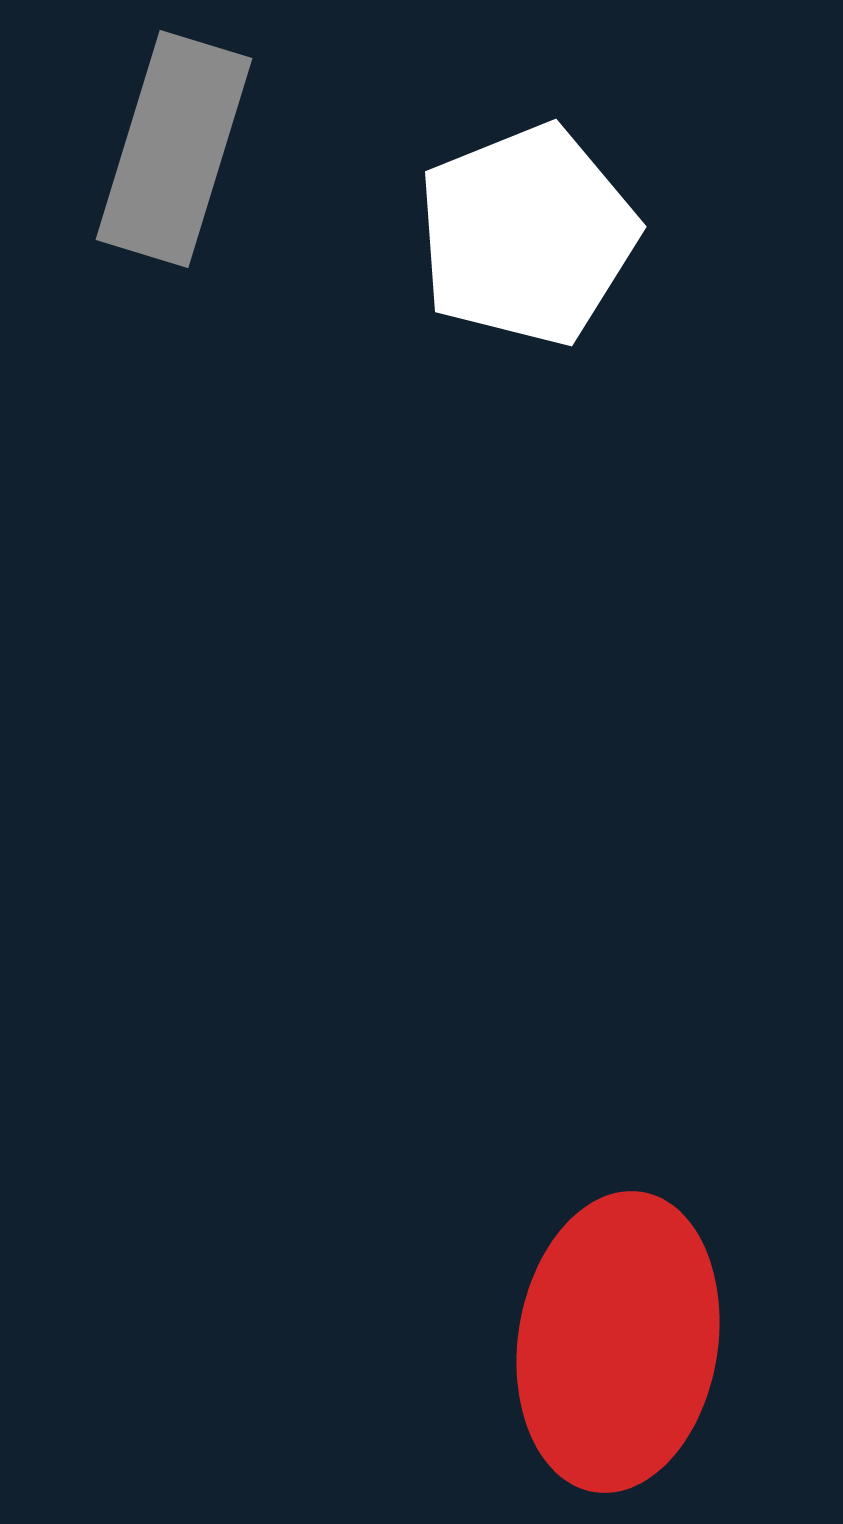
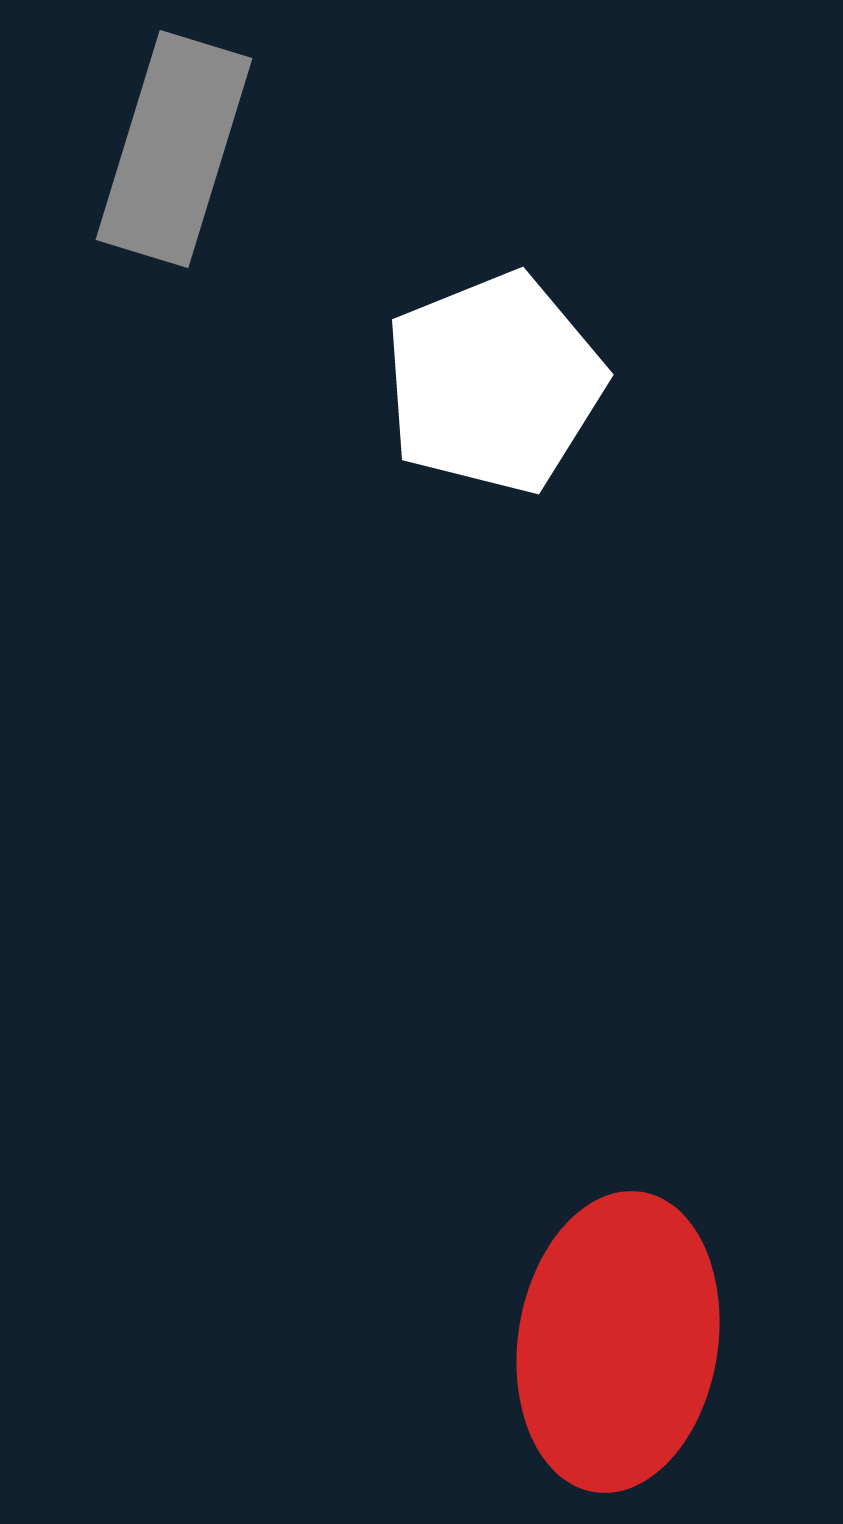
white pentagon: moved 33 px left, 148 px down
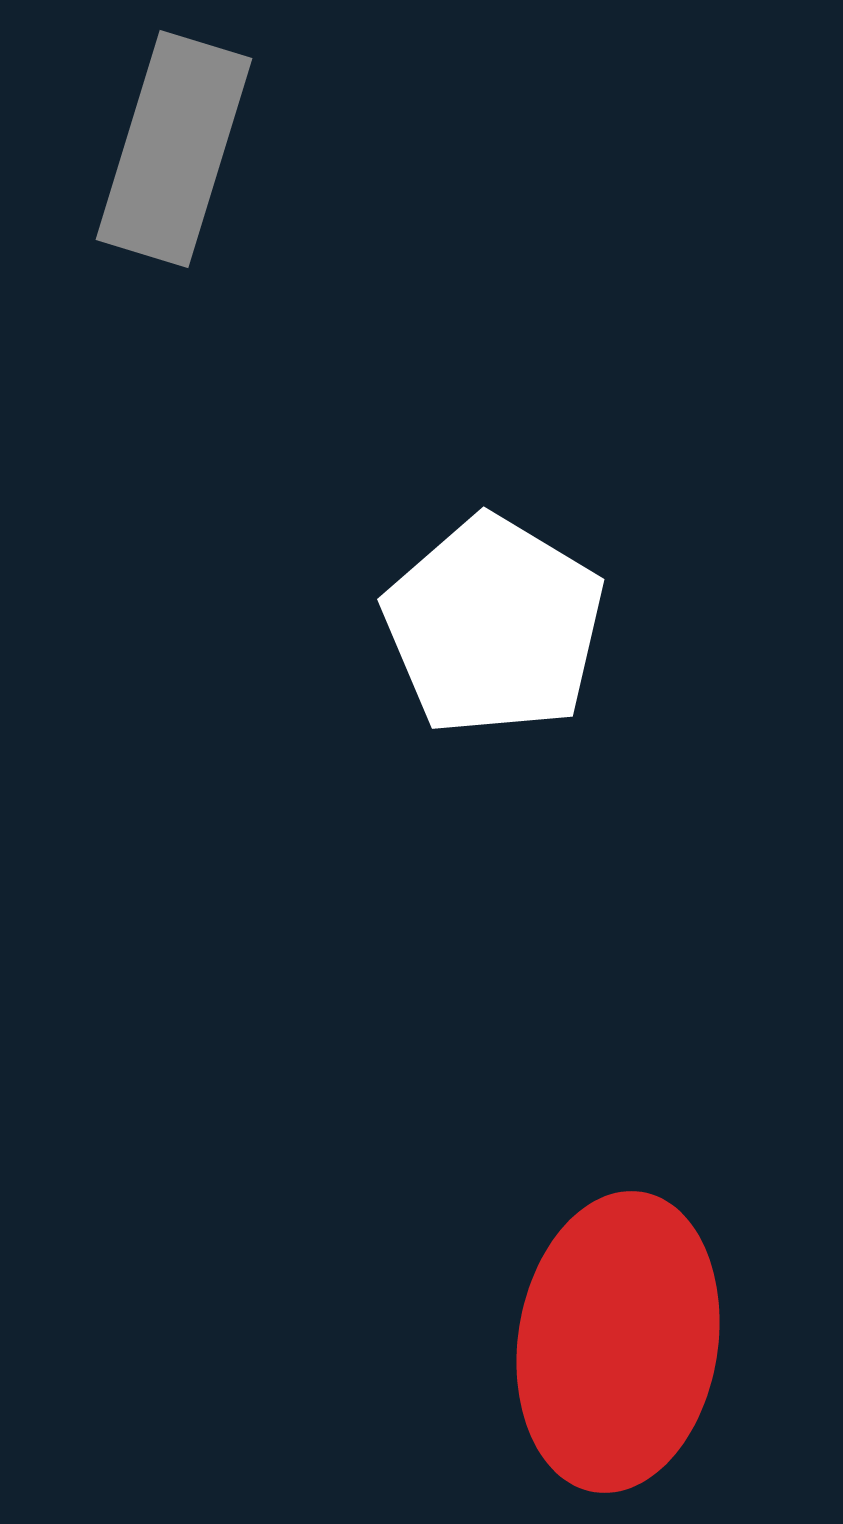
white pentagon: moved 243 px down; rotated 19 degrees counterclockwise
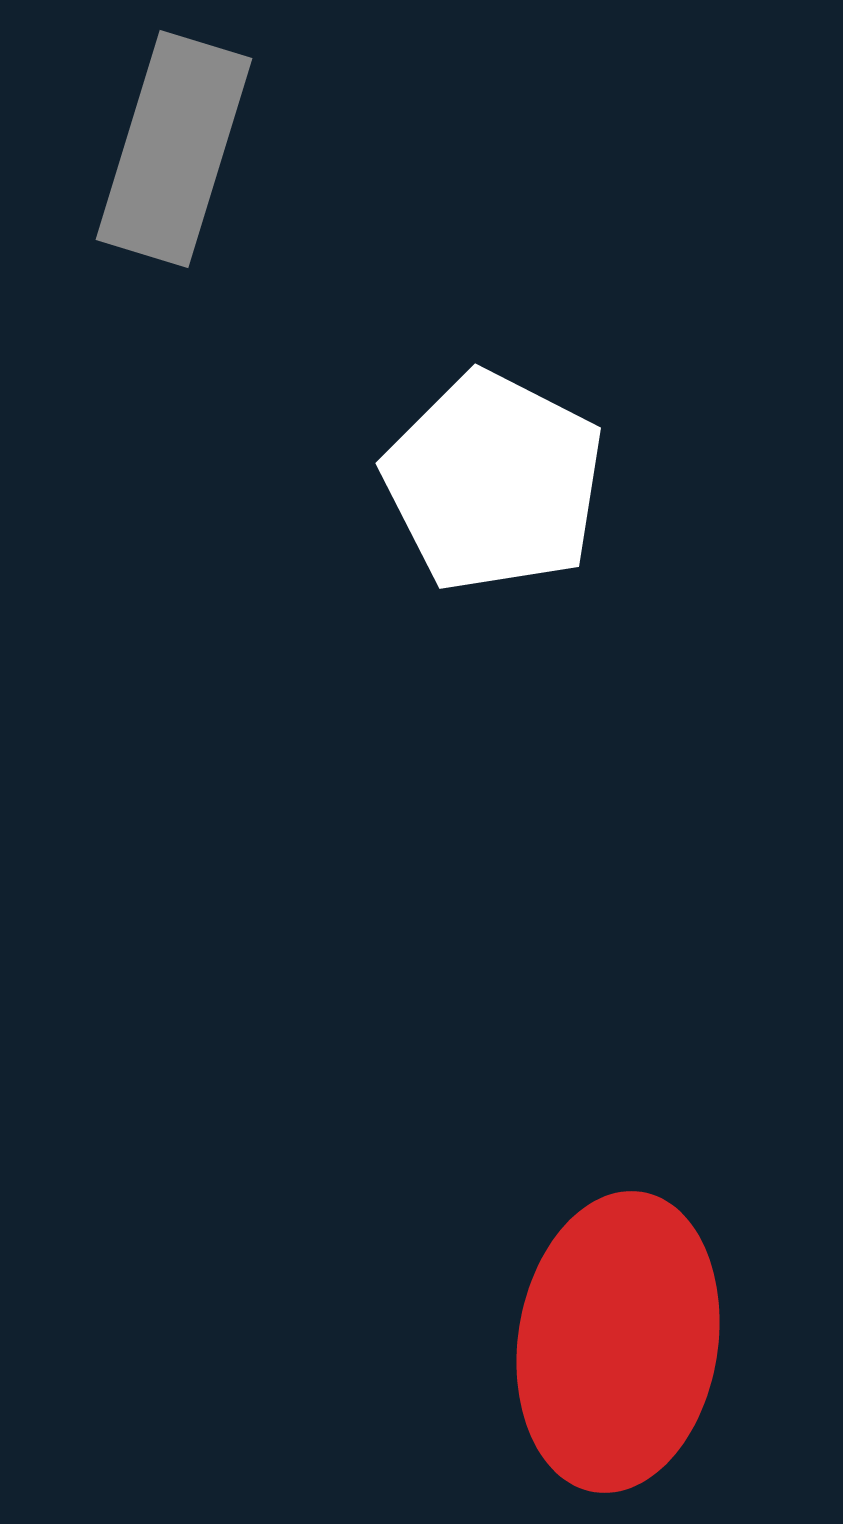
white pentagon: moved 144 px up; rotated 4 degrees counterclockwise
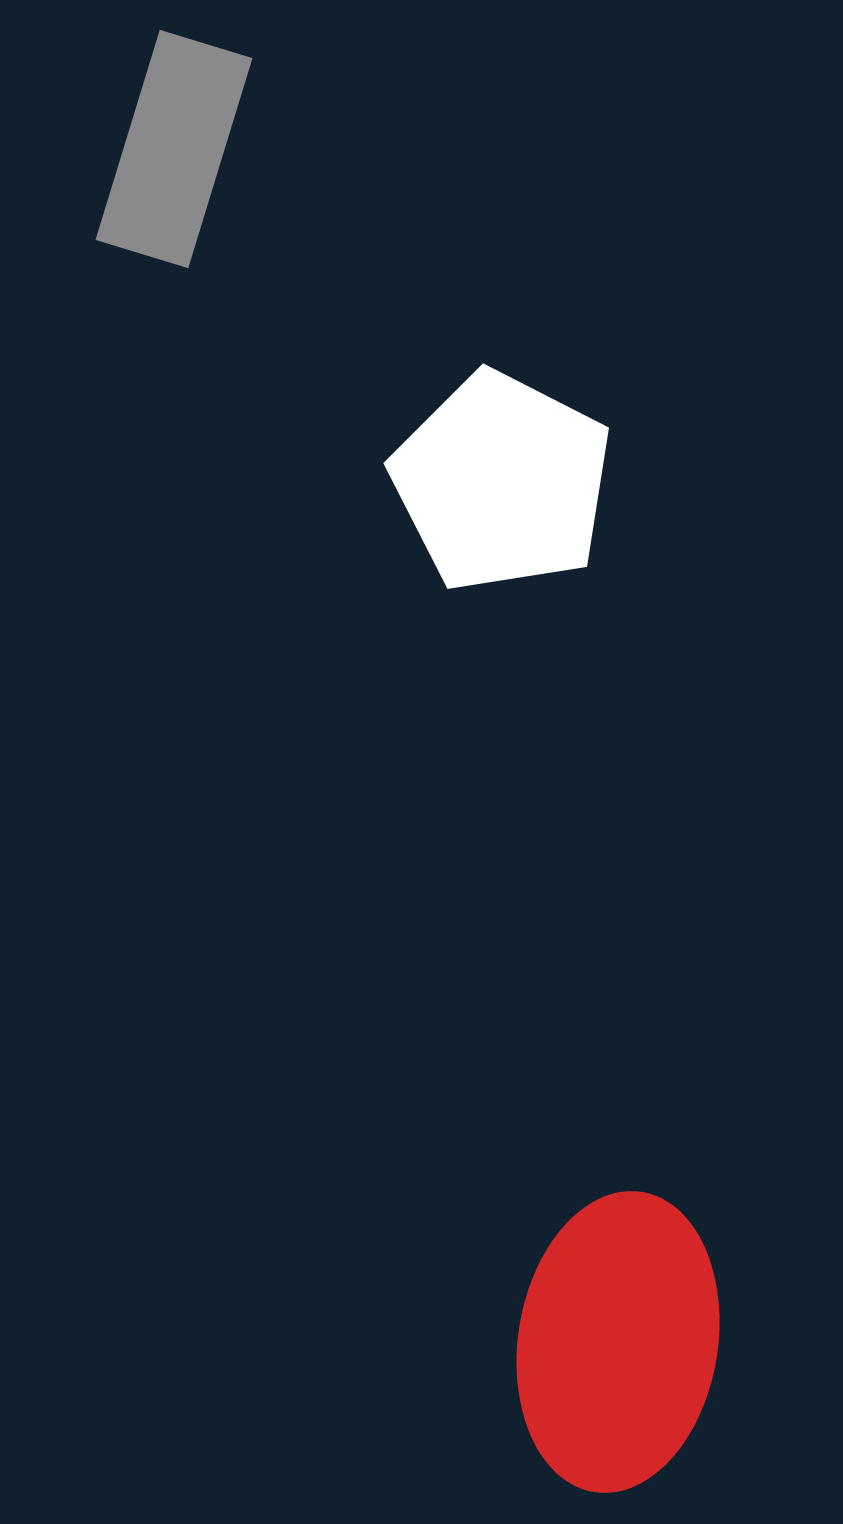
white pentagon: moved 8 px right
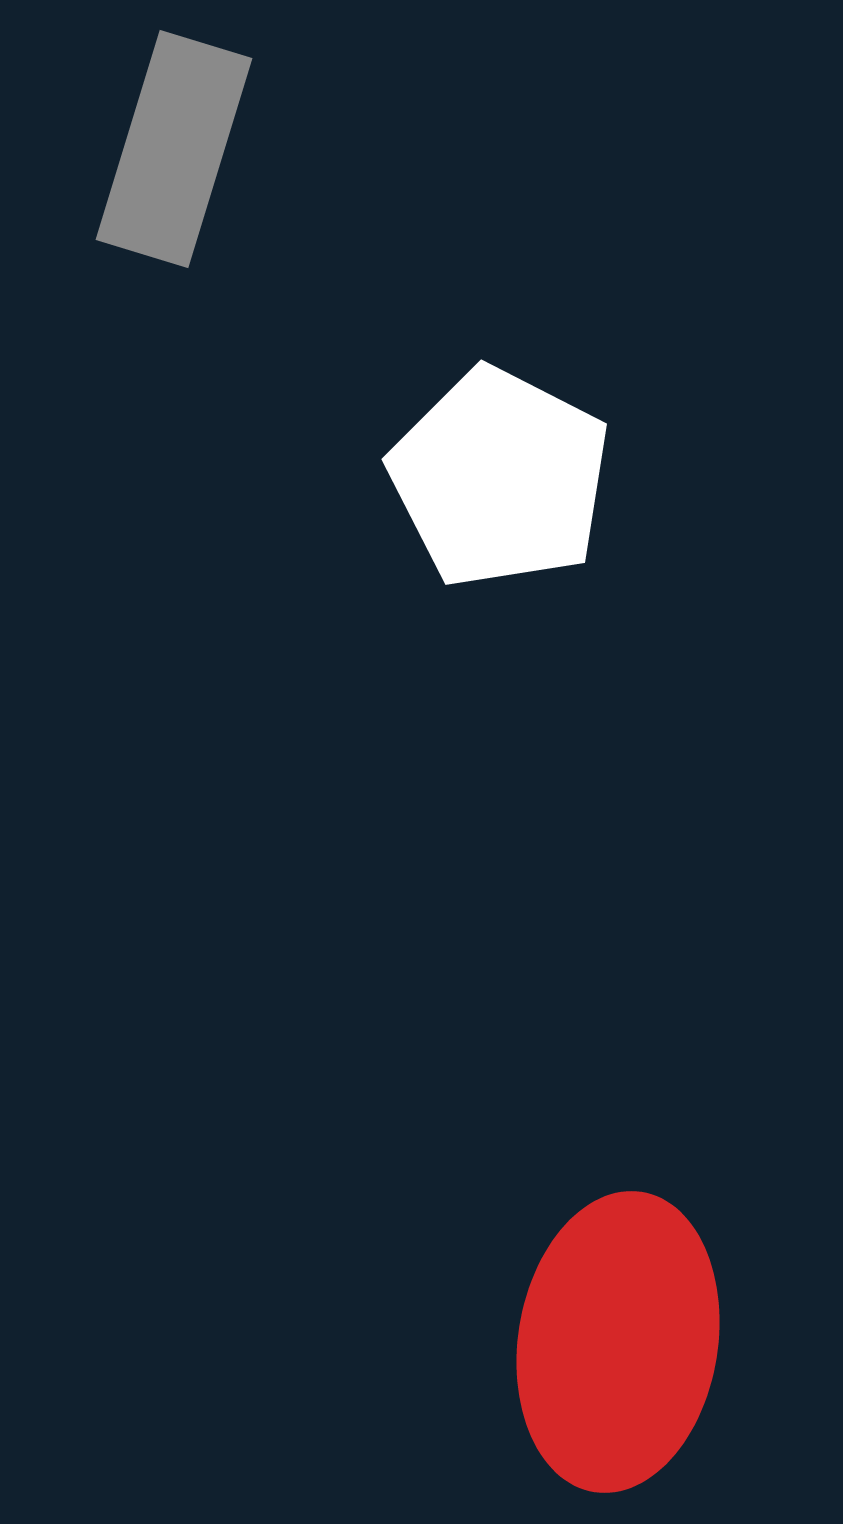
white pentagon: moved 2 px left, 4 px up
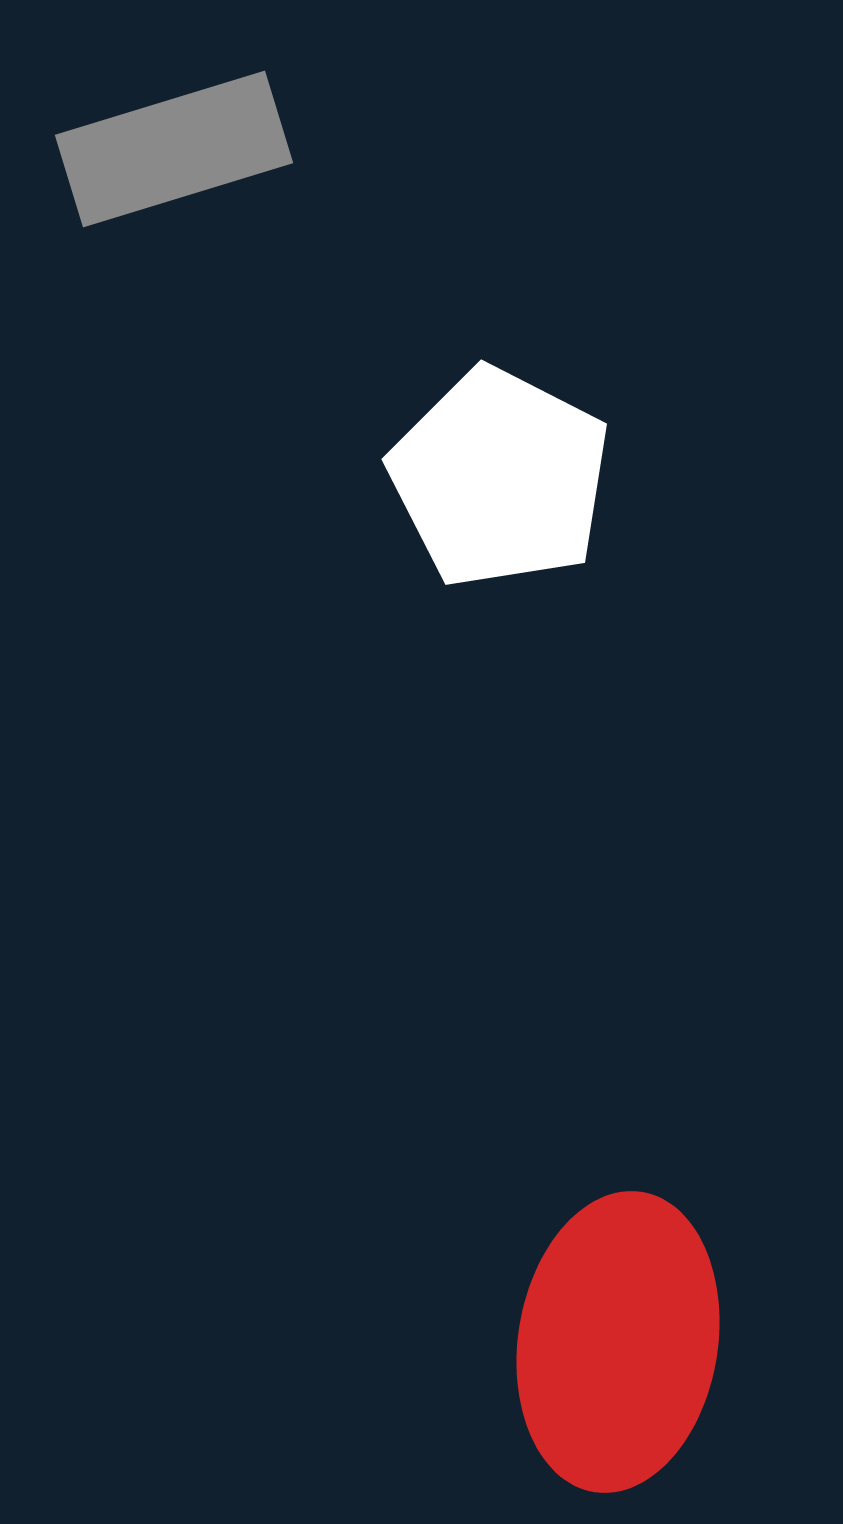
gray rectangle: rotated 56 degrees clockwise
